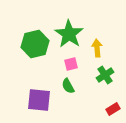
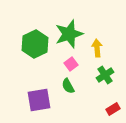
green star: rotated 20 degrees clockwise
green hexagon: rotated 12 degrees counterclockwise
pink square: rotated 24 degrees counterclockwise
purple square: rotated 15 degrees counterclockwise
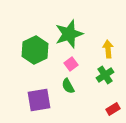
green hexagon: moved 6 px down
yellow arrow: moved 11 px right, 1 px down
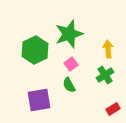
green semicircle: moved 1 px right, 1 px up
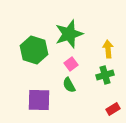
green hexagon: moved 1 px left; rotated 16 degrees counterclockwise
green cross: rotated 18 degrees clockwise
purple square: rotated 10 degrees clockwise
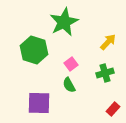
green star: moved 5 px left, 12 px up; rotated 8 degrees counterclockwise
yellow arrow: moved 7 px up; rotated 48 degrees clockwise
green cross: moved 2 px up
purple square: moved 3 px down
red rectangle: rotated 16 degrees counterclockwise
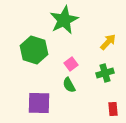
green star: moved 2 px up
red rectangle: rotated 48 degrees counterclockwise
